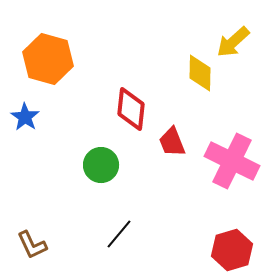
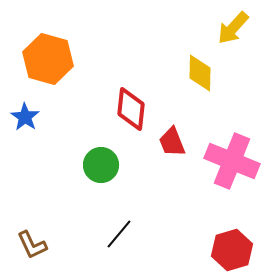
yellow arrow: moved 14 px up; rotated 6 degrees counterclockwise
pink cross: rotated 4 degrees counterclockwise
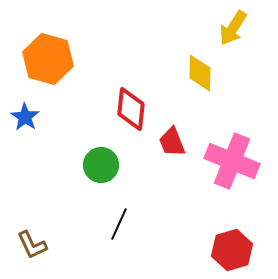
yellow arrow: rotated 9 degrees counterclockwise
black line: moved 10 px up; rotated 16 degrees counterclockwise
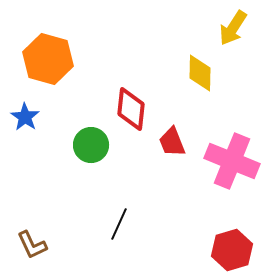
green circle: moved 10 px left, 20 px up
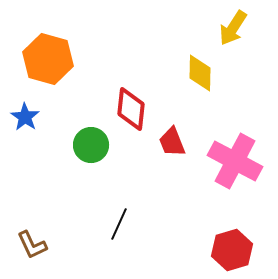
pink cross: moved 3 px right; rotated 6 degrees clockwise
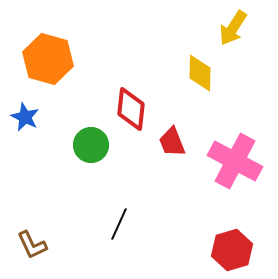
blue star: rotated 8 degrees counterclockwise
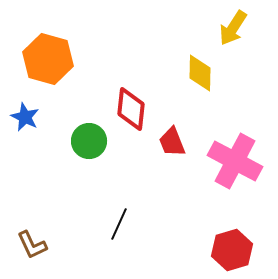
green circle: moved 2 px left, 4 px up
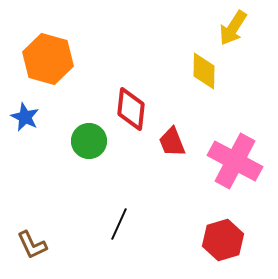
yellow diamond: moved 4 px right, 2 px up
red hexagon: moved 9 px left, 10 px up
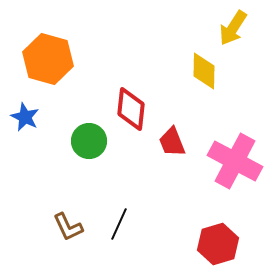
red hexagon: moved 5 px left, 4 px down
brown L-shape: moved 36 px right, 18 px up
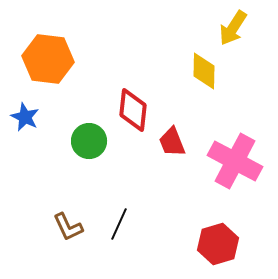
orange hexagon: rotated 9 degrees counterclockwise
red diamond: moved 2 px right, 1 px down
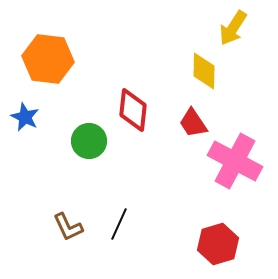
red trapezoid: moved 21 px right, 19 px up; rotated 12 degrees counterclockwise
